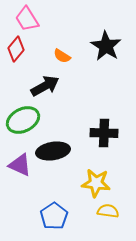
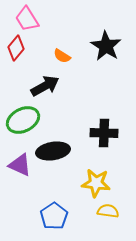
red diamond: moved 1 px up
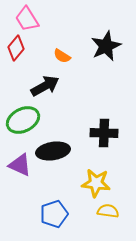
black star: rotated 16 degrees clockwise
blue pentagon: moved 2 px up; rotated 16 degrees clockwise
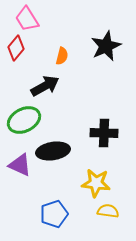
orange semicircle: rotated 108 degrees counterclockwise
green ellipse: moved 1 px right
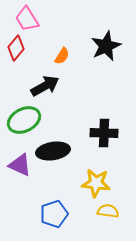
orange semicircle: rotated 18 degrees clockwise
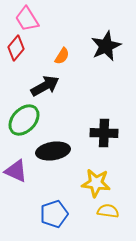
green ellipse: rotated 20 degrees counterclockwise
purple triangle: moved 4 px left, 6 px down
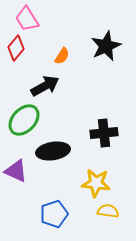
black cross: rotated 8 degrees counterclockwise
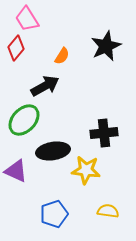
yellow star: moved 10 px left, 13 px up
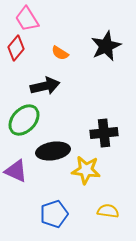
orange semicircle: moved 2 px left, 3 px up; rotated 90 degrees clockwise
black arrow: rotated 16 degrees clockwise
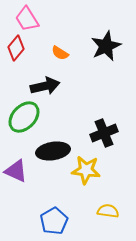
green ellipse: moved 3 px up
black cross: rotated 16 degrees counterclockwise
blue pentagon: moved 7 px down; rotated 12 degrees counterclockwise
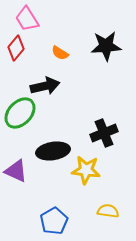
black star: rotated 20 degrees clockwise
green ellipse: moved 4 px left, 4 px up
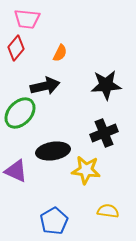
pink trapezoid: rotated 52 degrees counterclockwise
black star: moved 39 px down
orange semicircle: rotated 96 degrees counterclockwise
